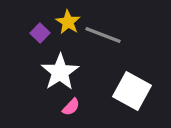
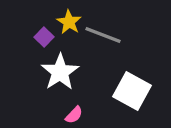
yellow star: moved 1 px right
purple square: moved 4 px right, 4 px down
pink semicircle: moved 3 px right, 8 px down
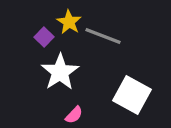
gray line: moved 1 px down
white square: moved 4 px down
